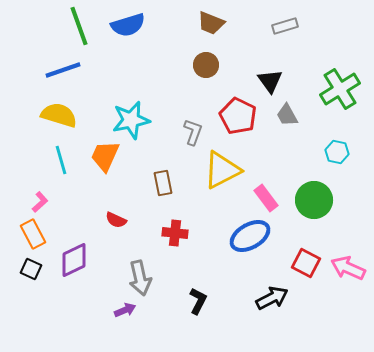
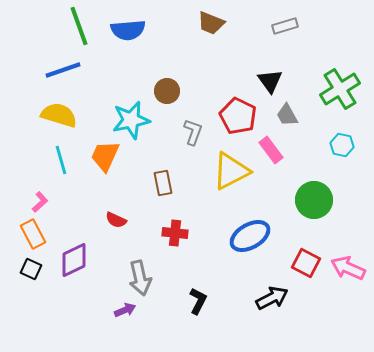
blue semicircle: moved 5 px down; rotated 12 degrees clockwise
brown circle: moved 39 px left, 26 px down
cyan hexagon: moved 5 px right, 7 px up
yellow triangle: moved 9 px right, 1 px down
pink rectangle: moved 5 px right, 48 px up
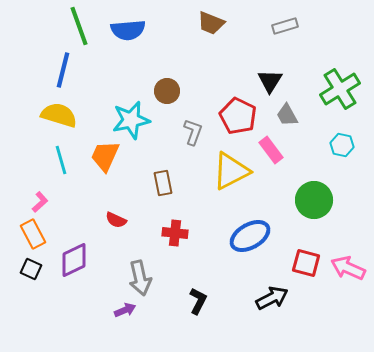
blue line: rotated 57 degrees counterclockwise
black triangle: rotated 8 degrees clockwise
red square: rotated 12 degrees counterclockwise
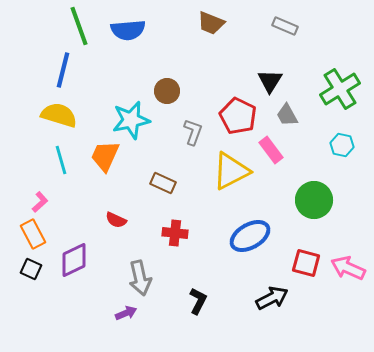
gray rectangle: rotated 40 degrees clockwise
brown rectangle: rotated 55 degrees counterclockwise
purple arrow: moved 1 px right, 3 px down
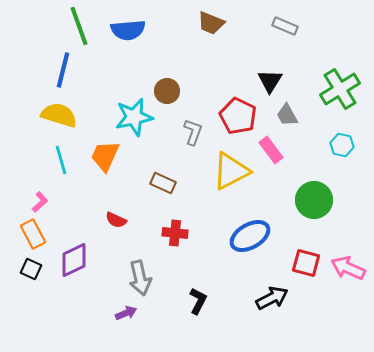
cyan star: moved 3 px right, 3 px up
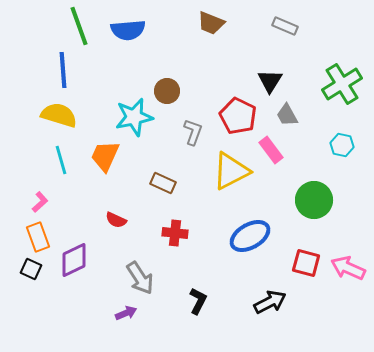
blue line: rotated 18 degrees counterclockwise
green cross: moved 2 px right, 5 px up
orange rectangle: moved 5 px right, 3 px down; rotated 8 degrees clockwise
gray arrow: rotated 20 degrees counterclockwise
black arrow: moved 2 px left, 4 px down
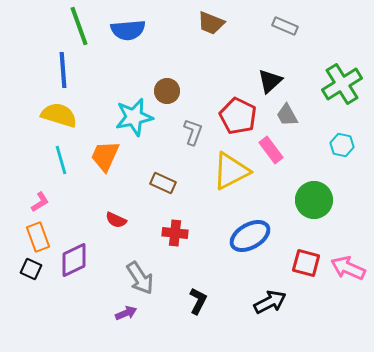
black triangle: rotated 16 degrees clockwise
pink L-shape: rotated 10 degrees clockwise
